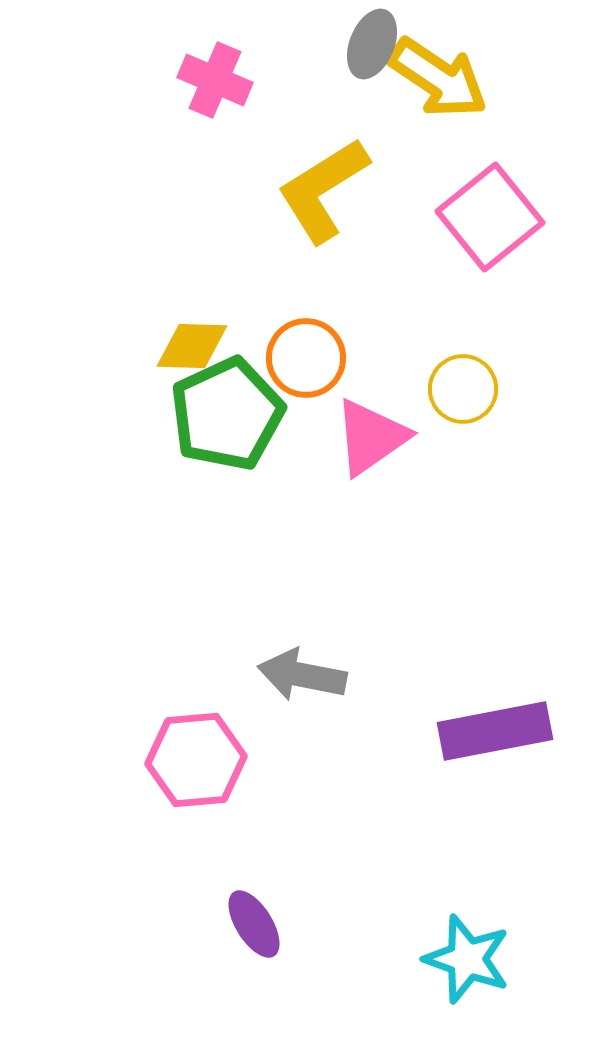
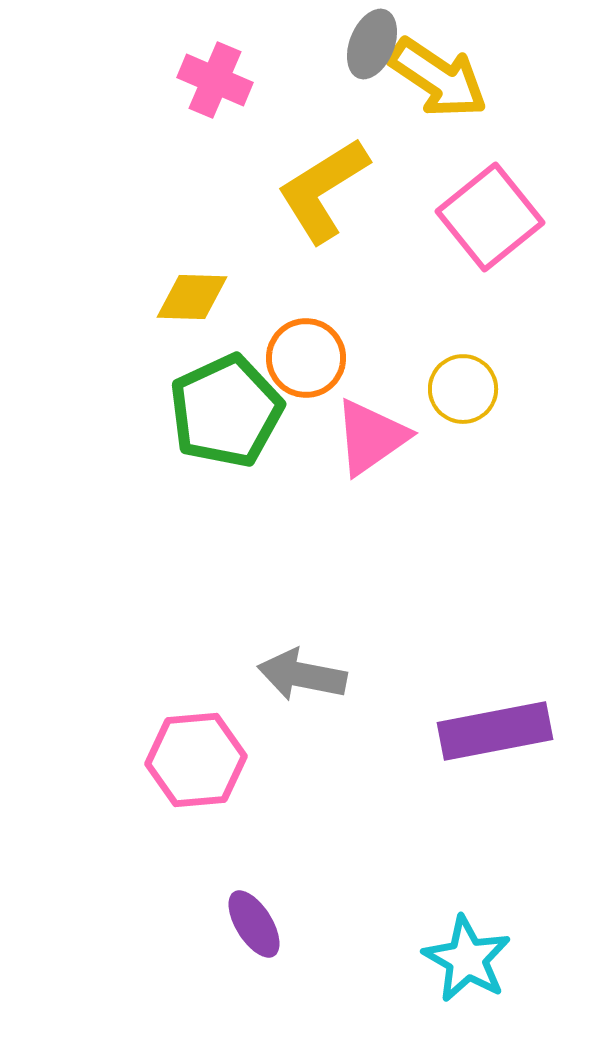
yellow diamond: moved 49 px up
green pentagon: moved 1 px left, 3 px up
cyan star: rotated 10 degrees clockwise
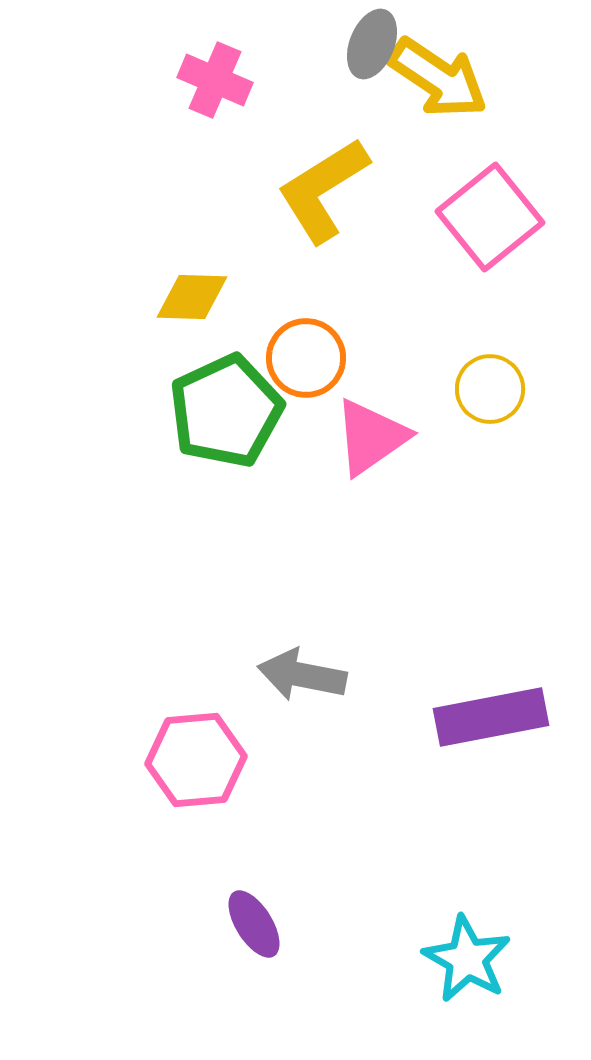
yellow circle: moved 27 px right
purple rectangle: moved 4 px left, 14 px up
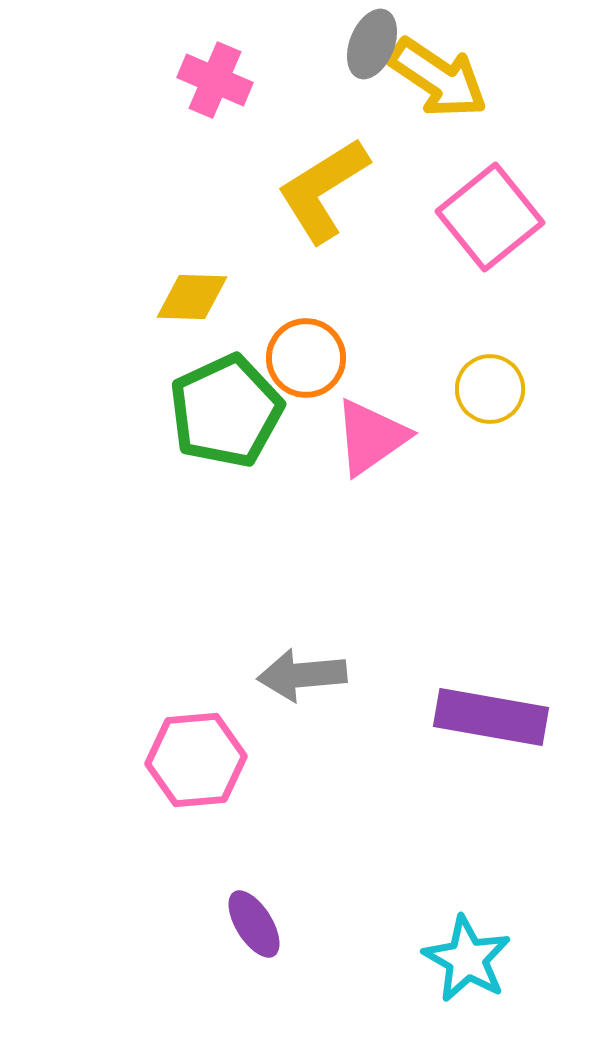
gray arrow: rotated 16 degrees counterclockwise
purple rectangle: rotated 21 degrees clockwise
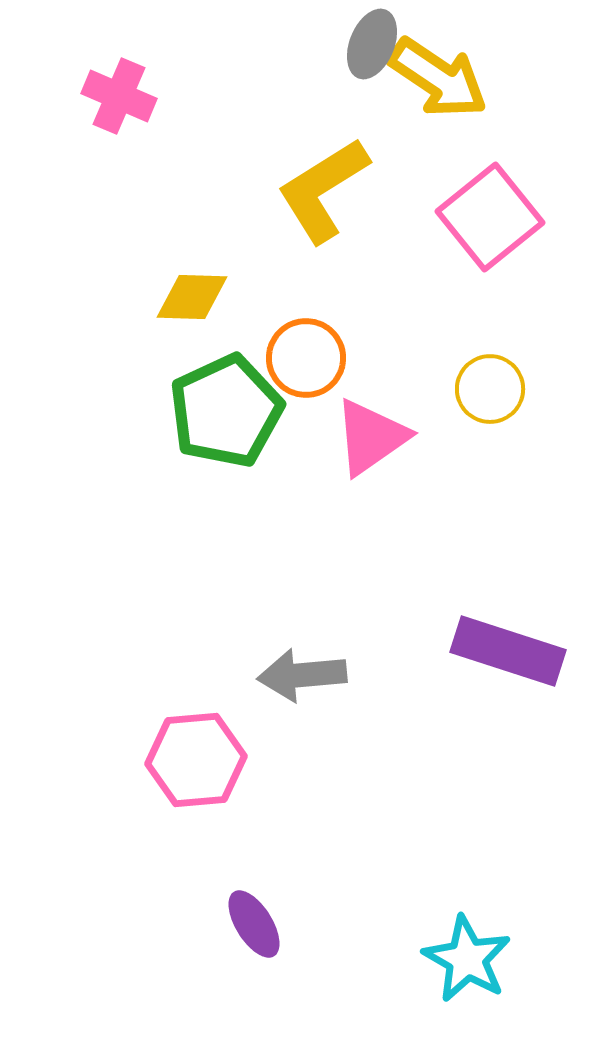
pink cross: moved 96 px left, 16 px down
purple rectangle: moved 17 px right, 66 px up; rotated 8 degrees clockwise
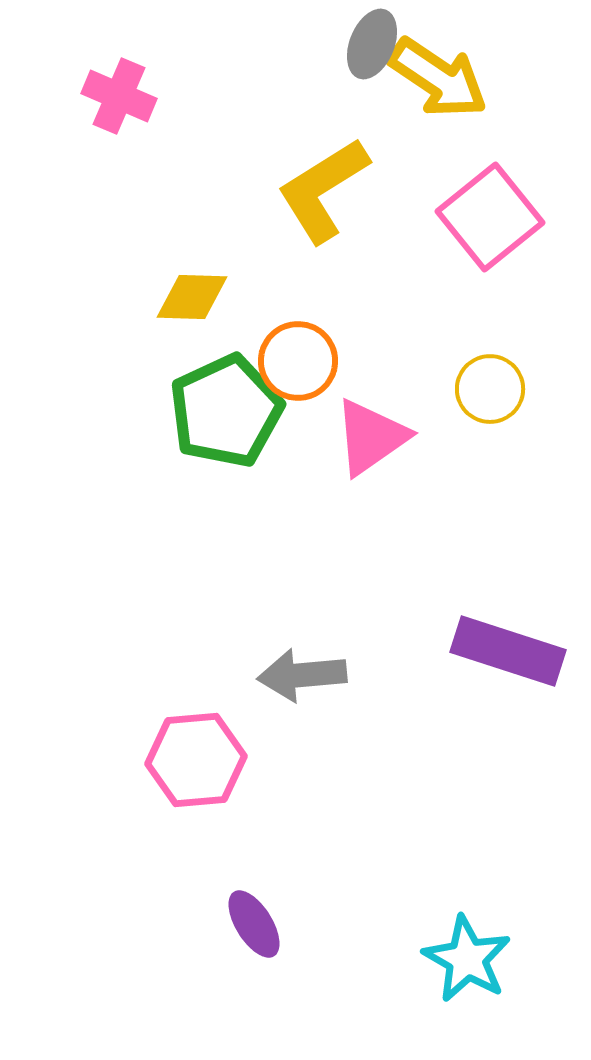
orange circle: moved 8 px left, 3 px down
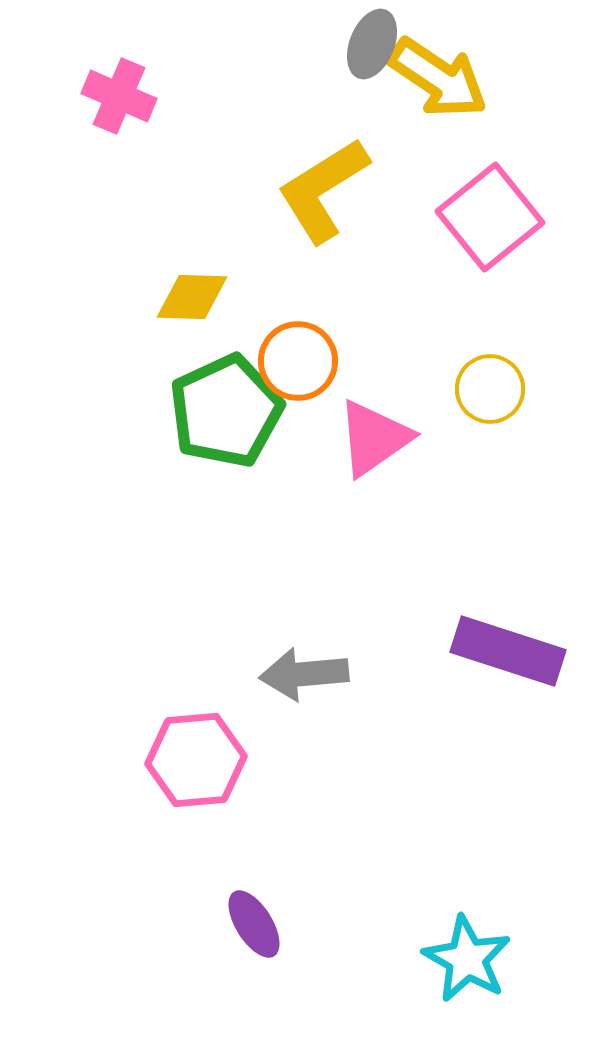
pink triangle: moved 3 px right, 1 px down
gray arrow: moved 2 px right, 1 px up
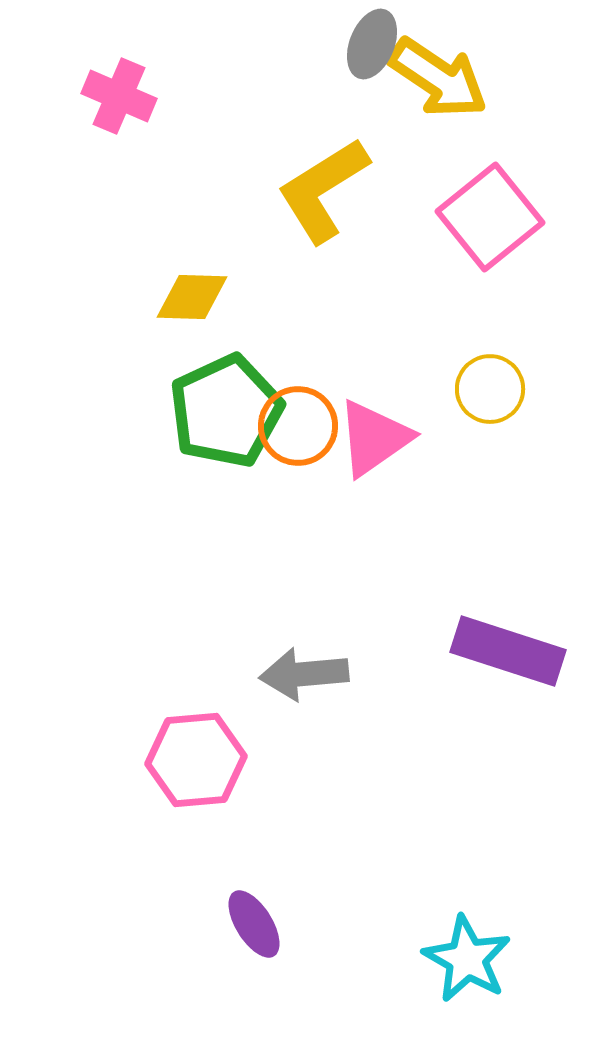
orange circle: moved 65 px down
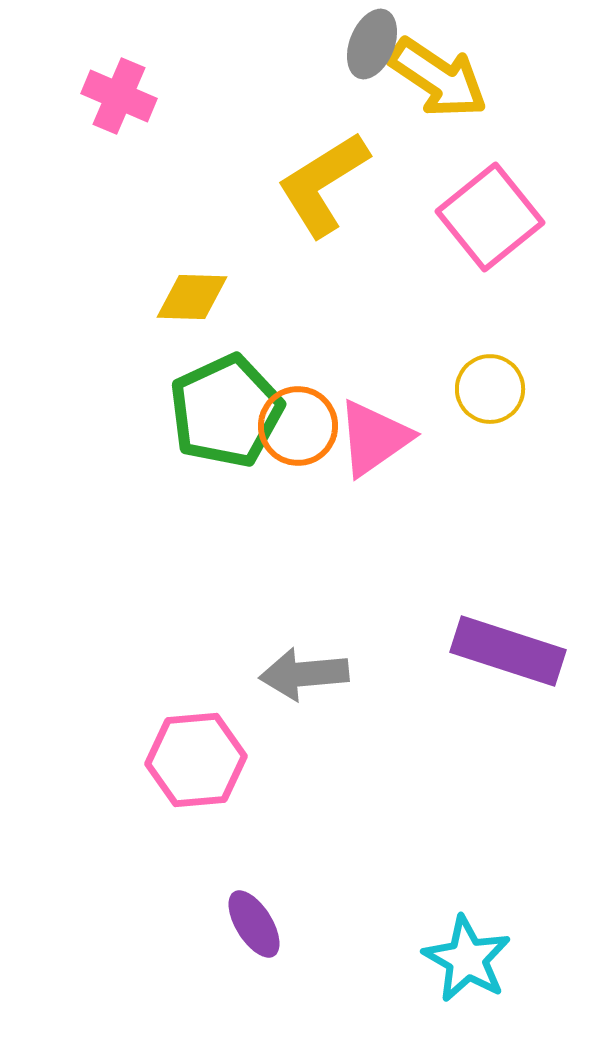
yellow L-shape: moved 6 px up
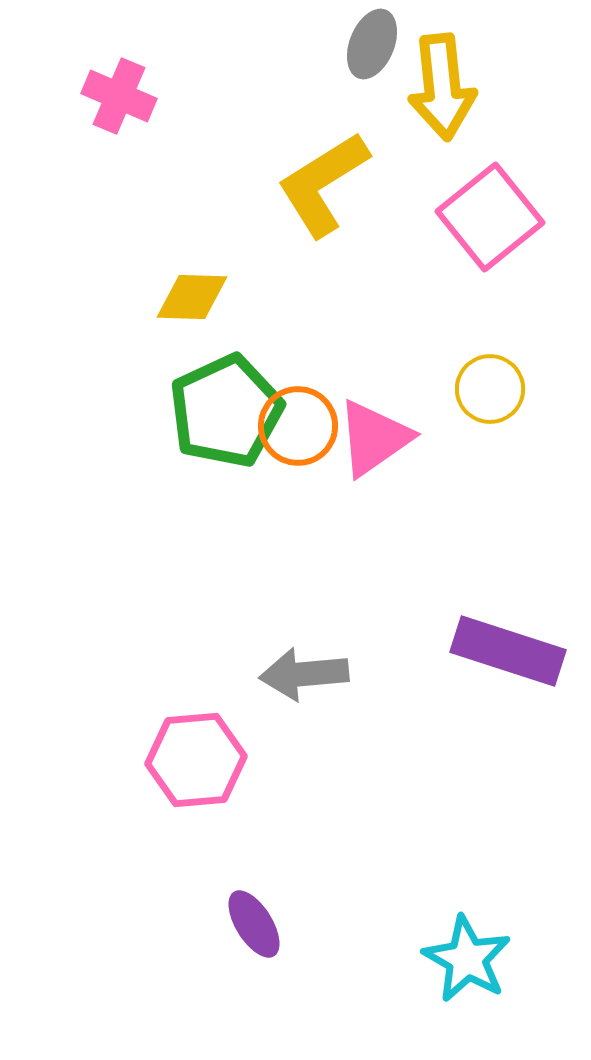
yellow arrow: moved 4 px right, 9 px down; rotated 50 degrees clockwise
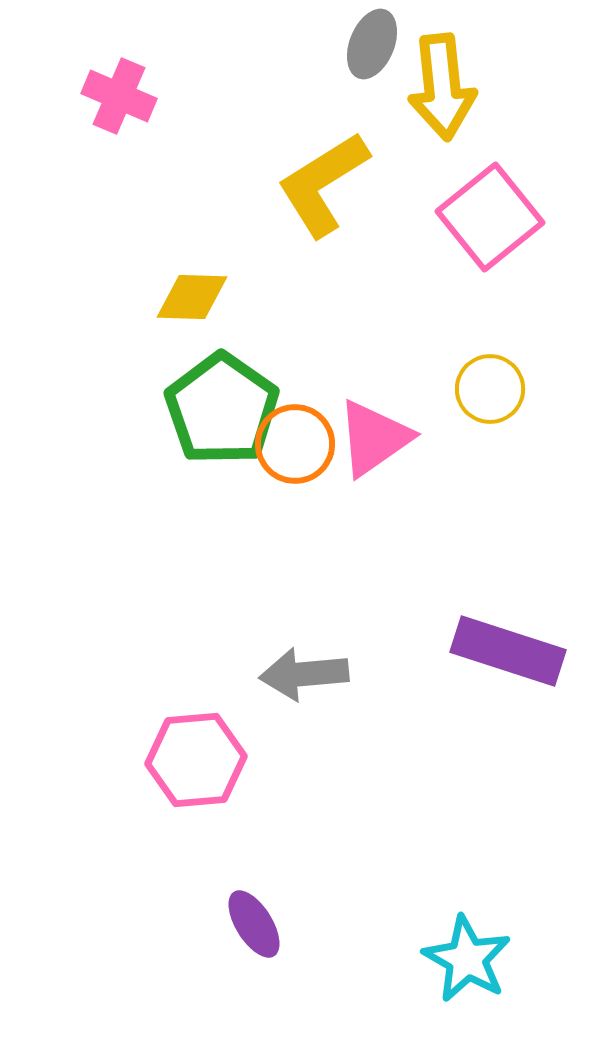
green pentagon: moved 4 px left, 2 px up; rotated 12 degrees counterclockwise
orange circle: moved 3 px left, 18 px down
